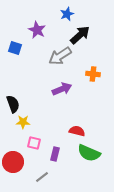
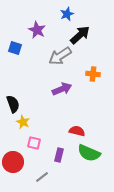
yellow star: rotated 24 degrees clockwise
purple rectangle: moved 4 px right, 1 px down
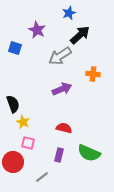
blue star: moved 2 px right, 1 px up
red semicircle: moved 13 px left, 3 px up
pink square: moved 6 px left
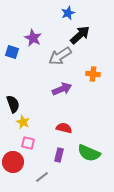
blue star: moved 1 px left
purple star: moved 4 px left, 8 px down
blue square: moved 3 px left, 4 px down
